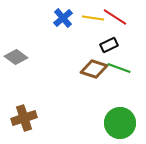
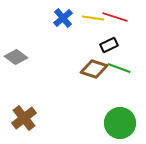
red line: rotated 15 degrees counterclockwise
brown cross: rotated 20 degrees counterclockwise
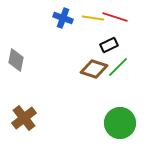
blue cross: rotated 30 degrees counterclockwise
gray diamond: moved 3 px down; rotated 65 degrees clockwise
green line: moved 1 px left, 1 px up; rotated 65 degrees counterclockwise
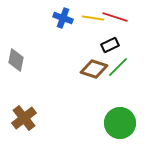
black rectangle: moved 1 px right
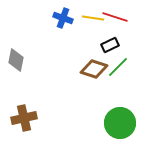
brown cross: rotated 25 degrees clockwise
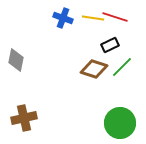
green line: moved 4 px right
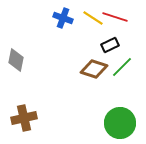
yellow line: rotated 25 degrees clockwise
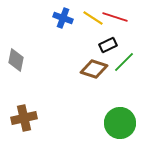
black rectangle: moved 2 px left
green line: moved 2 px right, 5 px up
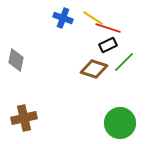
red line: moved 7 px left, 11 px down
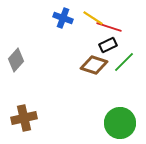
red line: moved 1 px right, 1 px up
gray diamond: rotated 30 degrees clockwise
brown diamond: moved 4 px up
